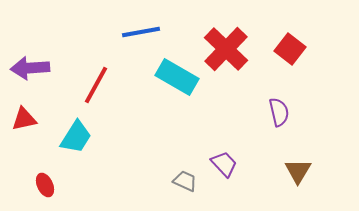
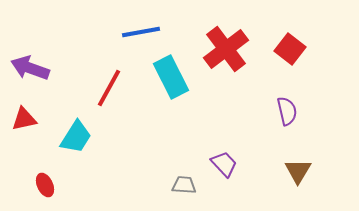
red cross: rotated 9 degrees clockwise
purple arrow: rotated 24 degrees clockwise
cyan rectangle: moved 6 px left; rotated 33 degrees clockwise
red line: moved 13 px right, 3 px down
purple semicircle: moved 8 px right, 1 px up
gray trapezoid: moved 1 px left, 4 px down; rotated 20 degrees counterclockwise
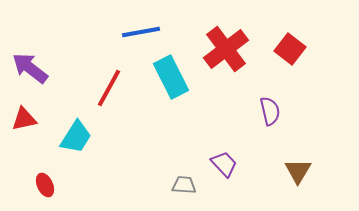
purple arrow: rotated 18 degrees clockwise
purple semicircle: moved 17 px left
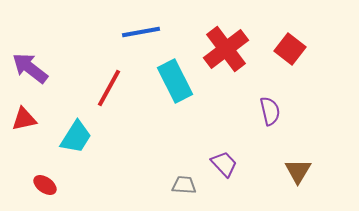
cyan rectangle: moved 4 px right, 4 px down
red ellipse: rotated 30 degrees counterclockwise
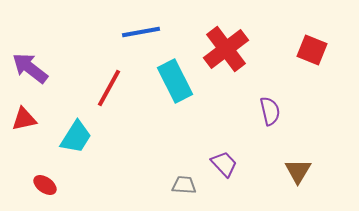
red square: moved 22 px right, 1 px down; rotated 16 degrees counterclockwise
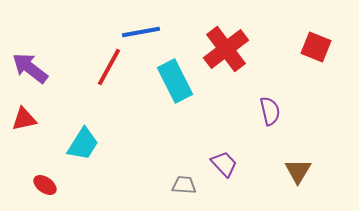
red square: moved 4 px right, 3 px up
red line: moved 21 px up
cyan trapezoid: moved 7 px right, 7 px down
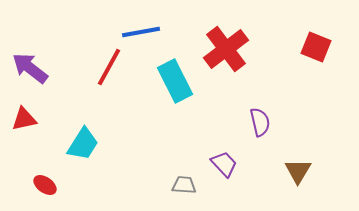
purple semicircle: moved 10 px left, 11 px down
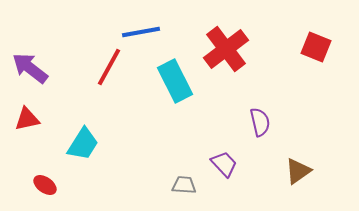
red triangle: moved 3 px right
brown triangle: rotated 24 degrees clockwise
